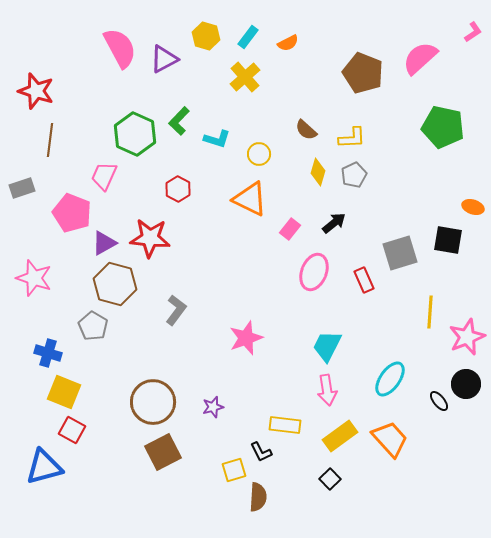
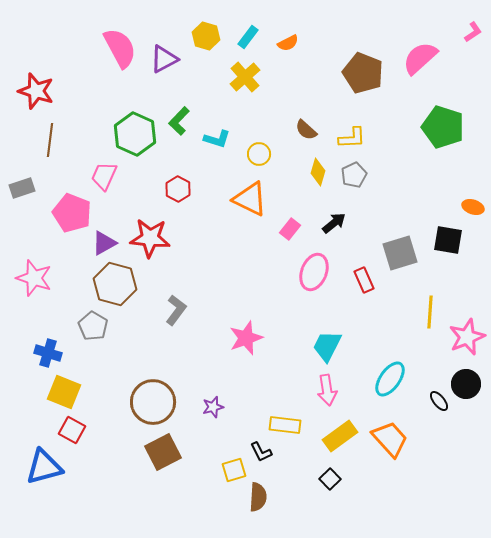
green pentagon at (443, 127): rotated 6 degrees clockwise
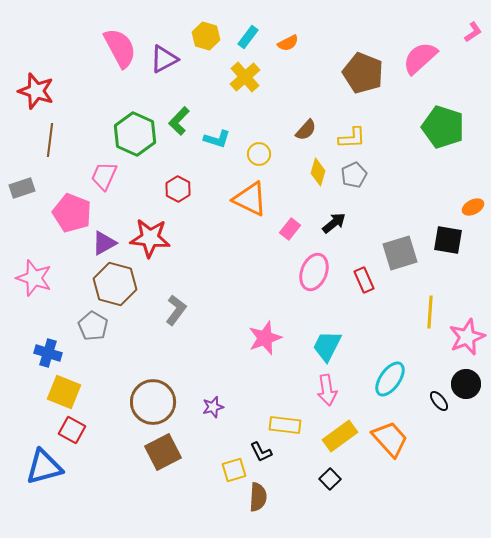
brown semicircle at (306, 130): rotated 90 degrees counterclockwise
orange ellipse at (473, 207): rotated 45 degrees counterclockwise
pink star at (246, 338): moved 19 px right
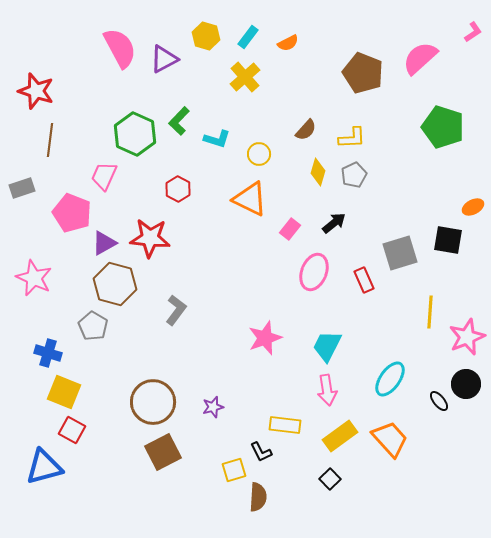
pink star at (34, 278): rotated 6 degrees clockwise
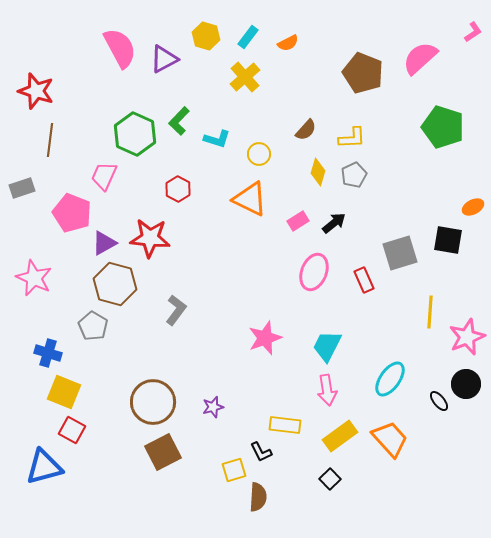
pink rectangle at (290, 229): moved 8 px right, 8 px up; rotated 20 degrees clockwise
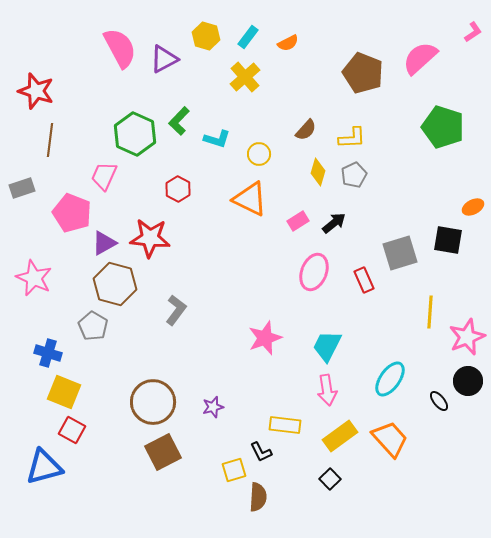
black circle at (466, 384): moved 2 px right, 3 px up
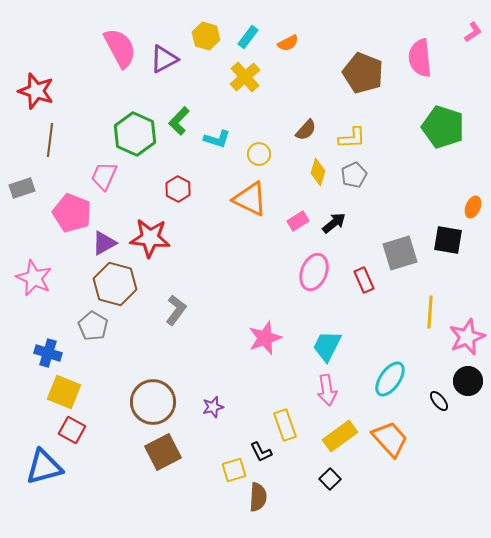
pink semicircle at (420, 58): rotated 54 degrees counterclockwise
orange ellipse at (473, 207): rotated 40 degrees counterclockwise
yellow rectangle at (285, 425): rotated 64 degrees clockwise
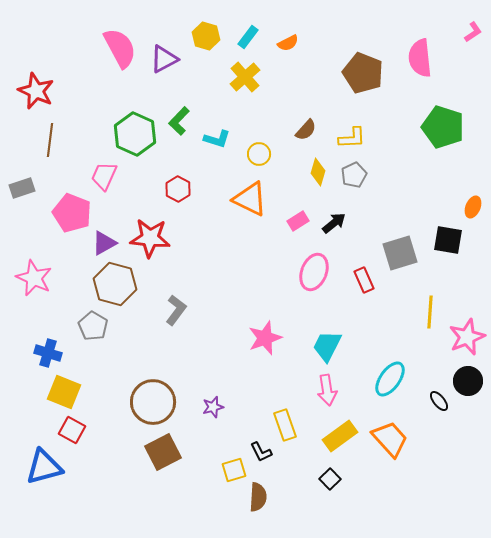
red star at (36, 91): rotated 6 degrees clockwise
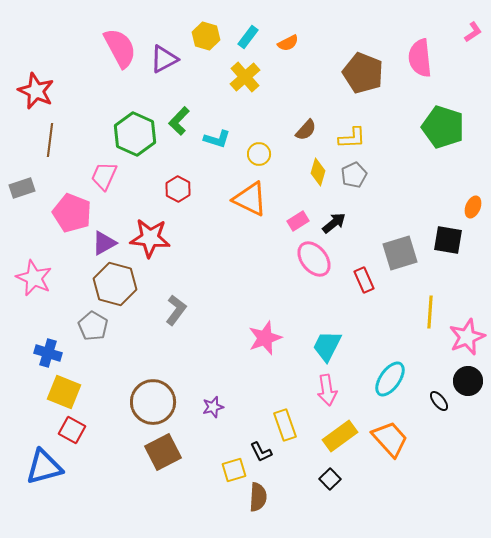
pink ellipse at (314, 272): moved 13 px up; rotated 60 degrees counterclockwise
